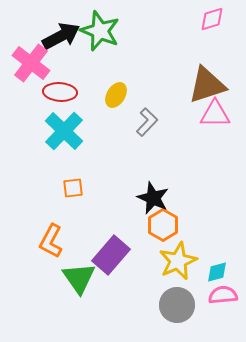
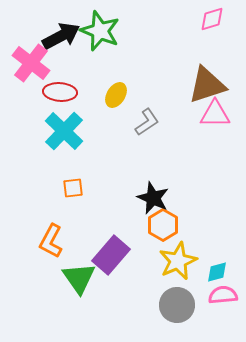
gray L-shape: rotated 12 degrees clockwise
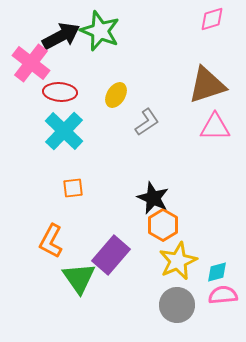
pink triangle: moved 13 px down
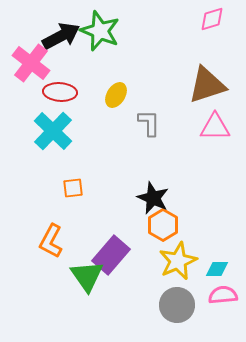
gray L-shape: moved 2 px right, 1 px down; rotated 56 degrees counterclockwise
cyan cross: moved 11 px left
cyan diamond: moved 3 px up; rotated 15 degrees clockwise
green triangle: moved 8 px right, 2 px up
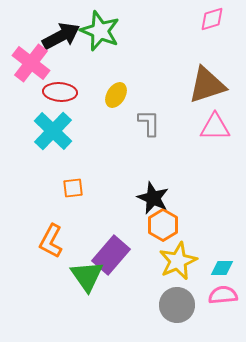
cyan diamond: moved 5 px right, 1 px up
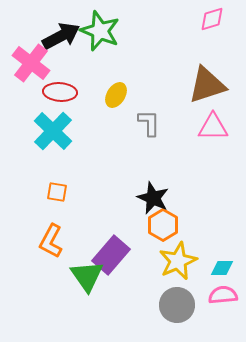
pink triangle: moved 2 px left
orange square: moved 16 px left, 4 px down; rotated 15 degrees clockwise
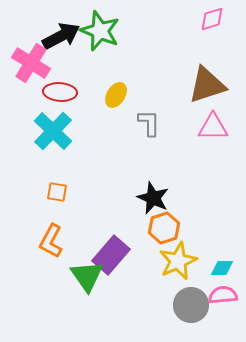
pink cross: rotated 6 degrees counterclockwise
orange hexagon: moved 1 px right, 3 px down; rotated 12 degrees clockwise
gray circle: moved 14 px right
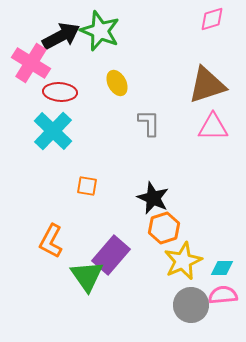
yellow ellipse: moved 1 px right, 12 px up; rotated 60 degrees counterclockwise
orange square: moved 30 px right, 6 px up
yellow star: moved 5 px right
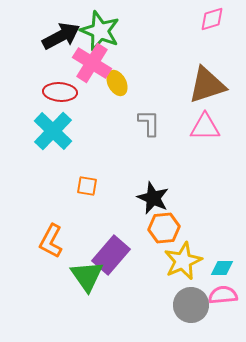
pink cross: moved 61 px right
pink triangle: moved 8 px left
orange hexagon: rotated 12 degrees clockwise
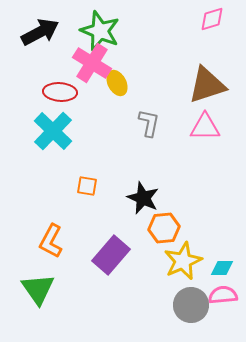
black arrow: moved 21 px left, 4 px up
gray L-shape: rotated 12 degrees clockwise
black star: moved 10 px left
green triangle: moved 49 px left, 13 px down
